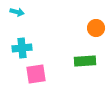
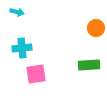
green rectangle: moved 4 px right, 4 px down
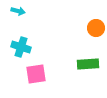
cyan arrow: moved 1 px right, 1 px up
cyan cross: moved 1 px left, 1 px up; rotated 24 degrees clockwise
green rectangle: moved 1 px left, 1 px up
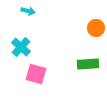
cyan arrow: moved 10 px right
cyan cross: rotated 24 degrees clockwise
pink square: rotated 25 degrees clockwise
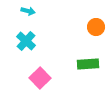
orange circle: moved 1 px up
cyan cross: moved 5 px right, 6 px up
pink square: moved 4 px right, 4 px down; rotated 30 degrees clockwise
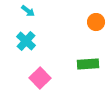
cyan arrow: rotated 24 degrees clockwise
orange circle: moved 5 px up
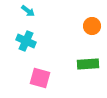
orange circle: moved 4 px left, 4 px down
cyan cross: rotated 18 degrees counterclockwise
pink square: rotated 30 degrees counterclockwise
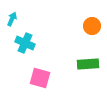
cyan arrow: moved 16 px left, 8 px down; rotated 104 degrees counterclockwise
cyan cross: moved 1 px left, 2 px down
